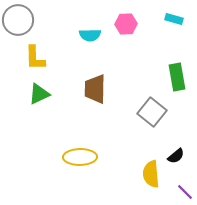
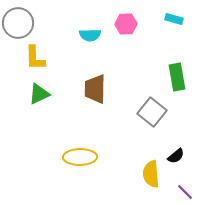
gray circle: moved 3 px down
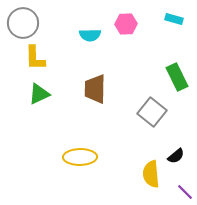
gray circle: moved 5 px right
green rectangle: rotated 16 degrees counterclockwise
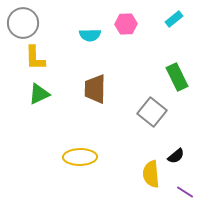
cyan rectangle: rotated 54 degrees counterclockwise
purple line: rotated 12 degrees counterclockwise
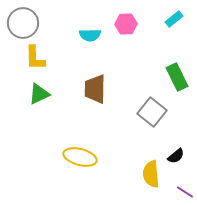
yellow ellipse: rotated 16 degrees clockwise
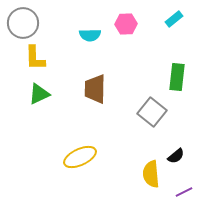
green rectangle: rotated 32 degrees clockwise
yellow ellipse: rotated 40 degrees counterclockwise
purple line: moved 1 px left; rotated 60 degrees counterclockwise
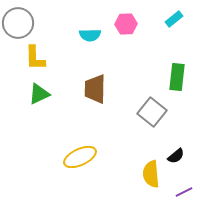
gray circle: moved 5 px left
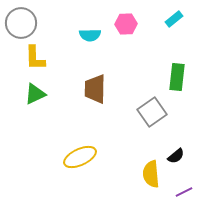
gray circle: moved 3 px right
green triangle: moved 4 px left
gray square: rotated 16 degrees clockwise
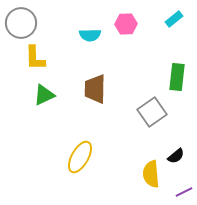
green triangle: moved 9 px right, 1 px down
yellow ellipse: rotated 36 degrees counterclockwise
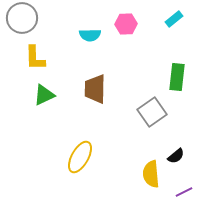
gray circle: moved 1 px right, 5 px up
